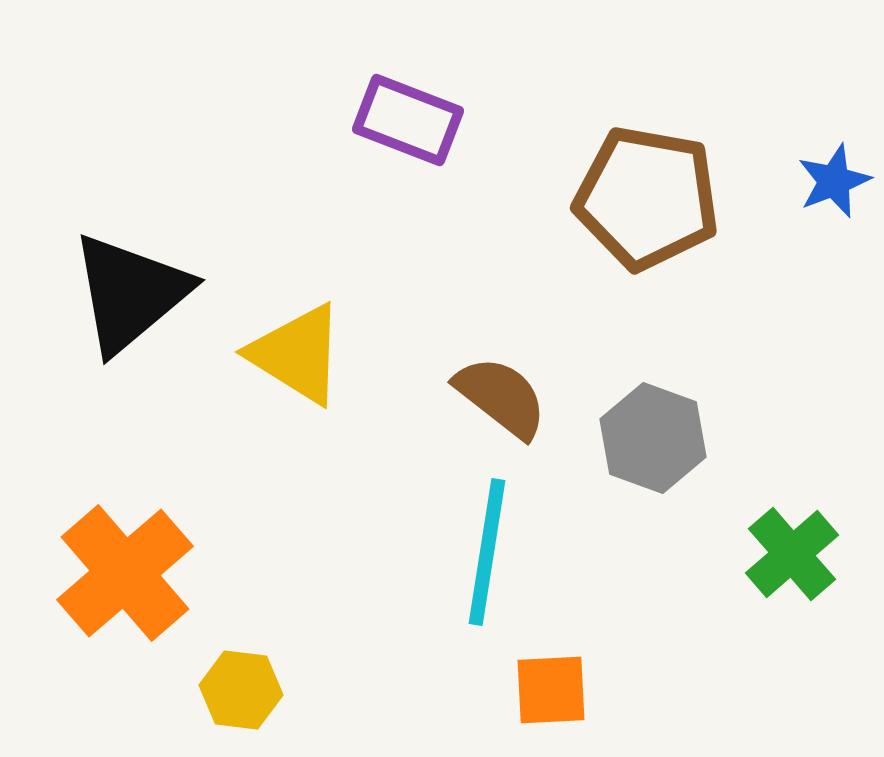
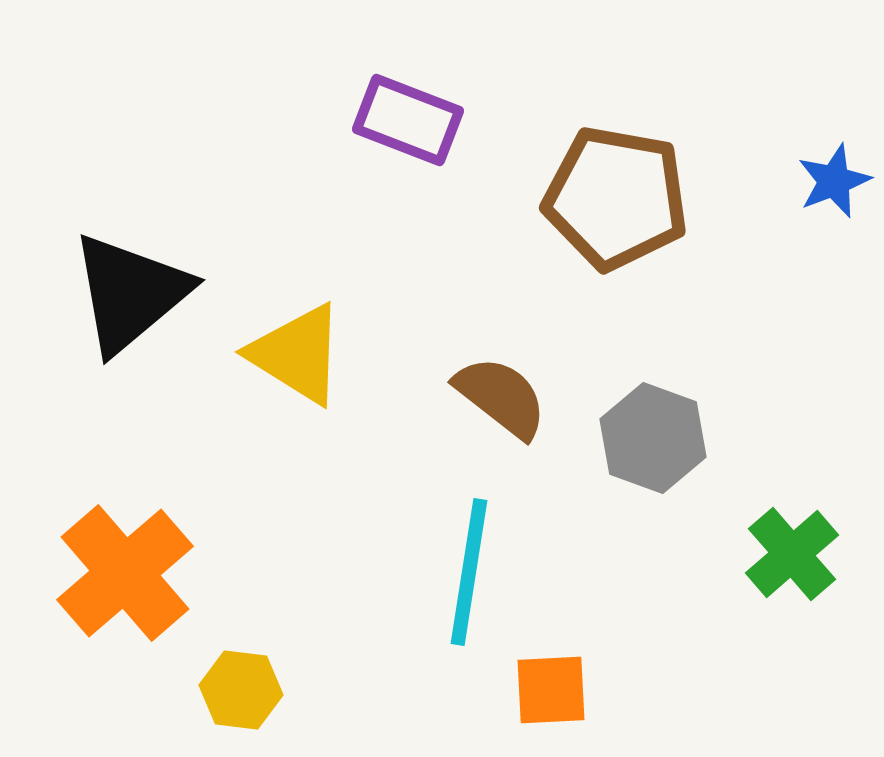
brown pentagon: moved 31 px left
cyan line: moved 18 px left, 20 px down
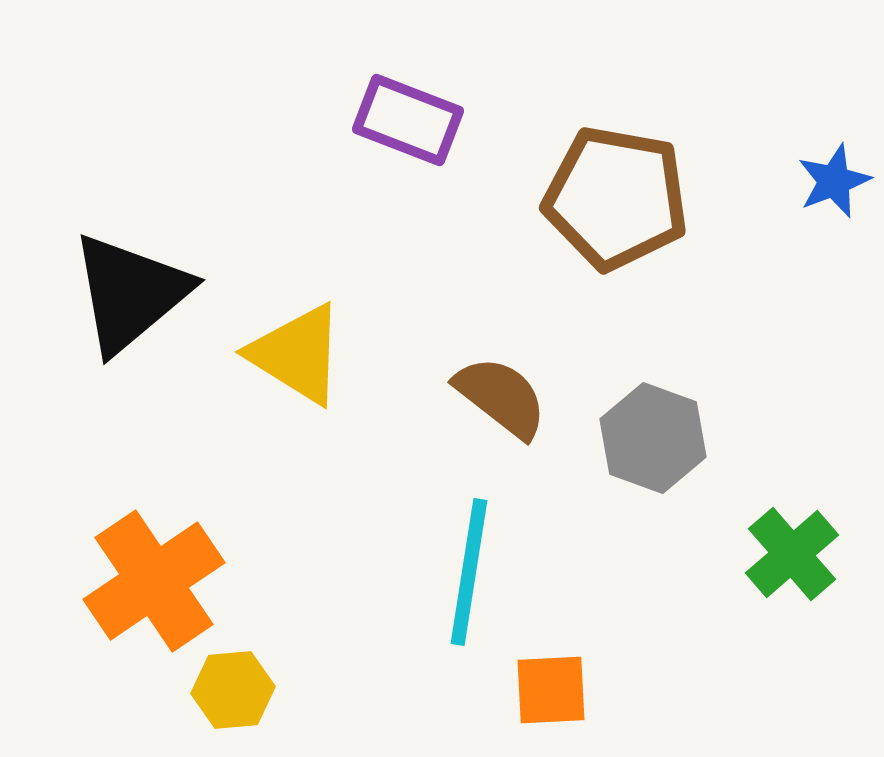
orange cross: moved 29 px right, 8 px down; rotated 7 degrees clockwise
yellow hexagon: moved 8 px left; rotated 12 degrees counterclockwise
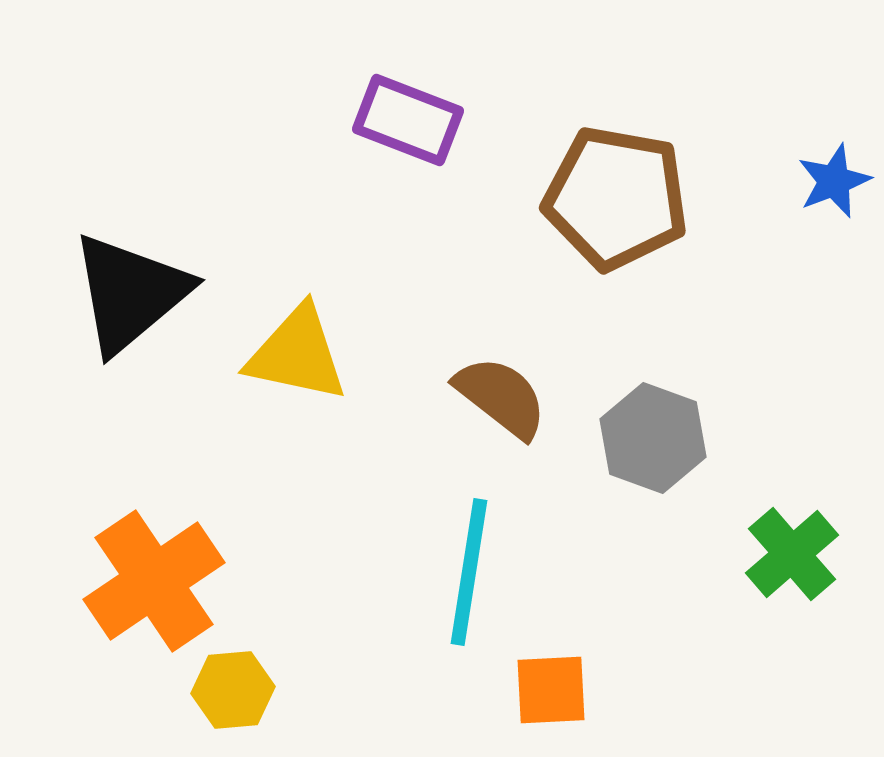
yellow triangle: rotated 20 degrees counterclockwise
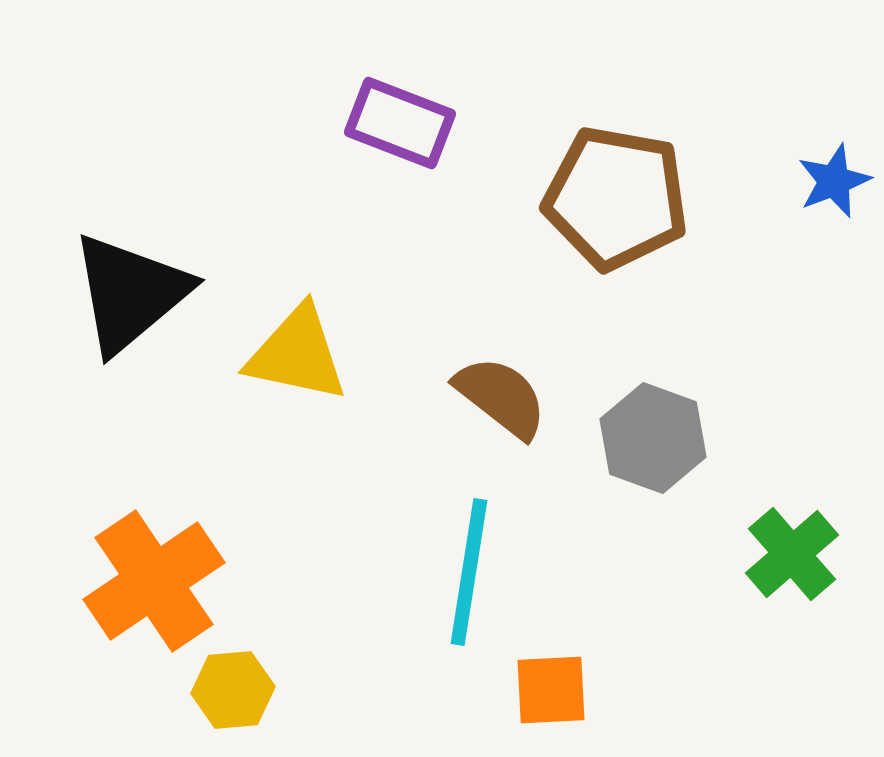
purple rectangle: moved 8 px left, 3 px down
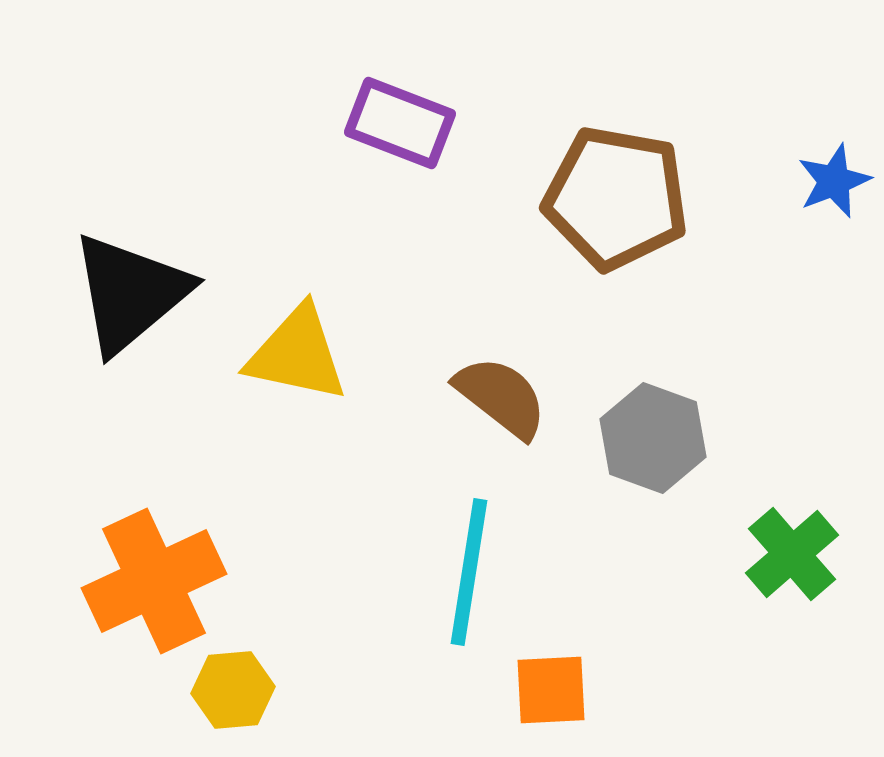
orange cross: rotated 9 degrees clockwise
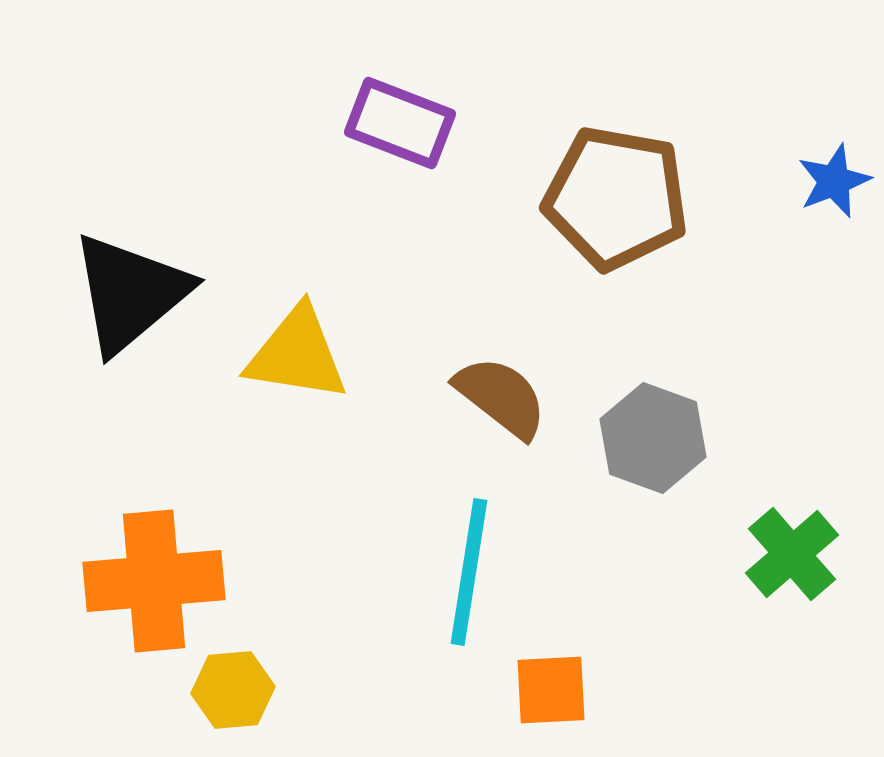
yellow triangle: rotated 3 degrees counterclockwise
orange cross: rotated 20 degrees clockwise
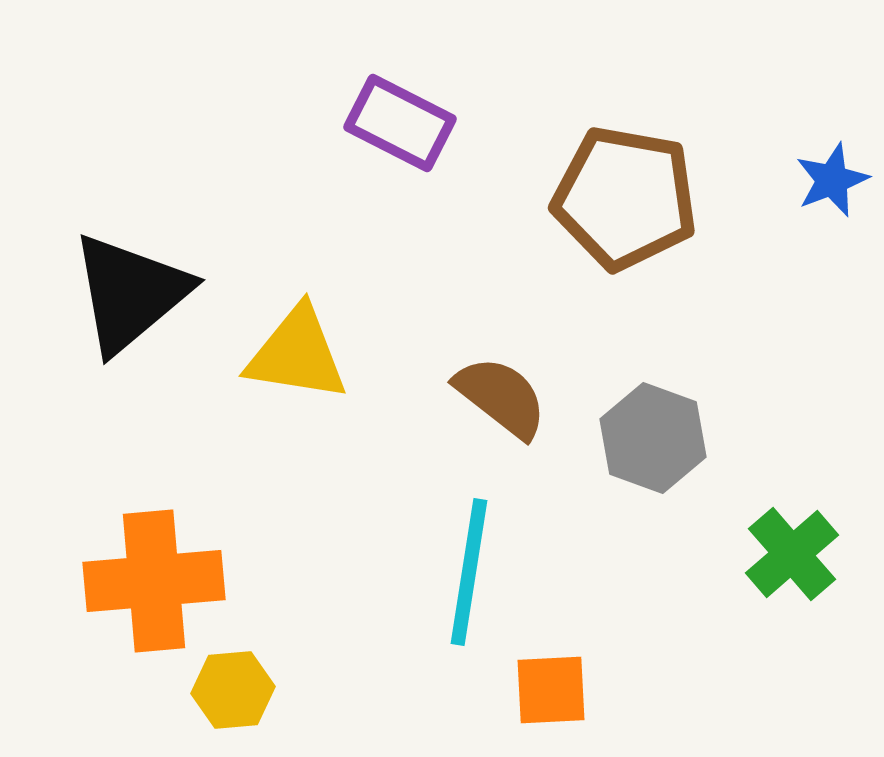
purple rectangle: rotated 6 degrees clockwise
blue star: moved 2 px left, 1 px up
brown pentagon: moved 9 px right
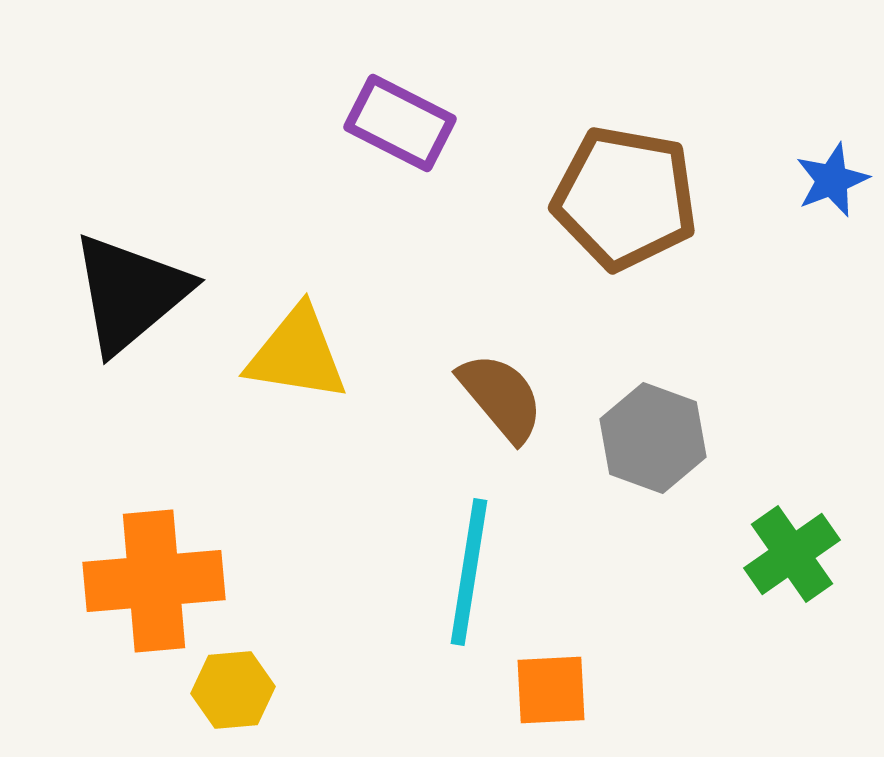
brown semicircle: rotated 12 degrees clockwise
green cross: rotated 6 degrees clockwise
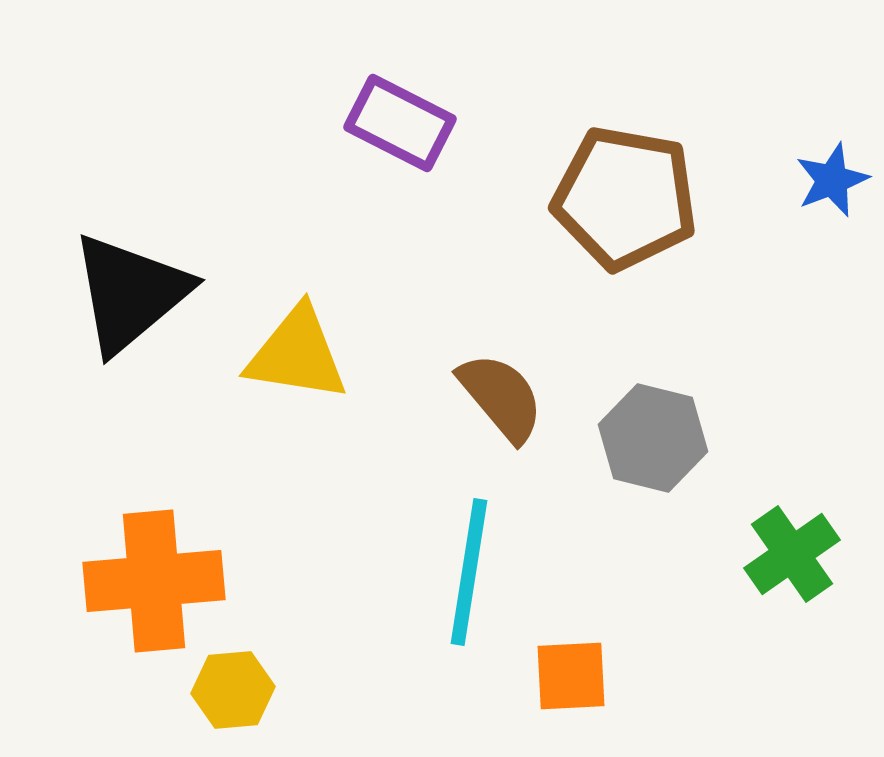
gray hexagon: rotated 6 degrees counterclockwise
orange square: moved 20 px right, 14 px up
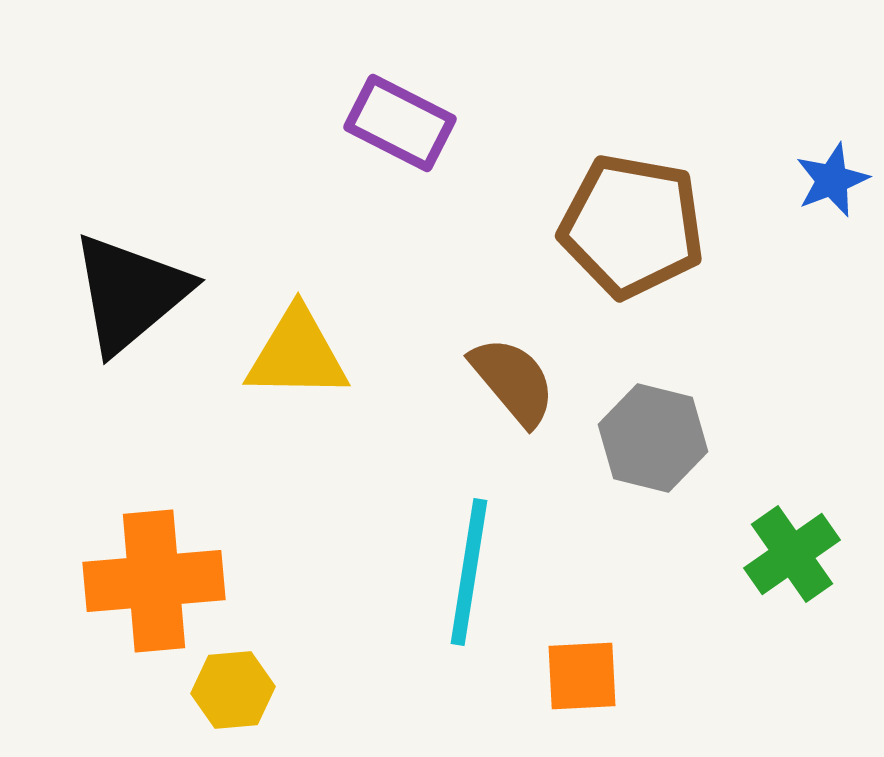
brown pentagon: moved 7 px right, 28 px down
yellow triangle: rotated 8 degrees counterclockwise
brown semicircle: moved 12 px right, 16 px up
orange square: moved 11 px right
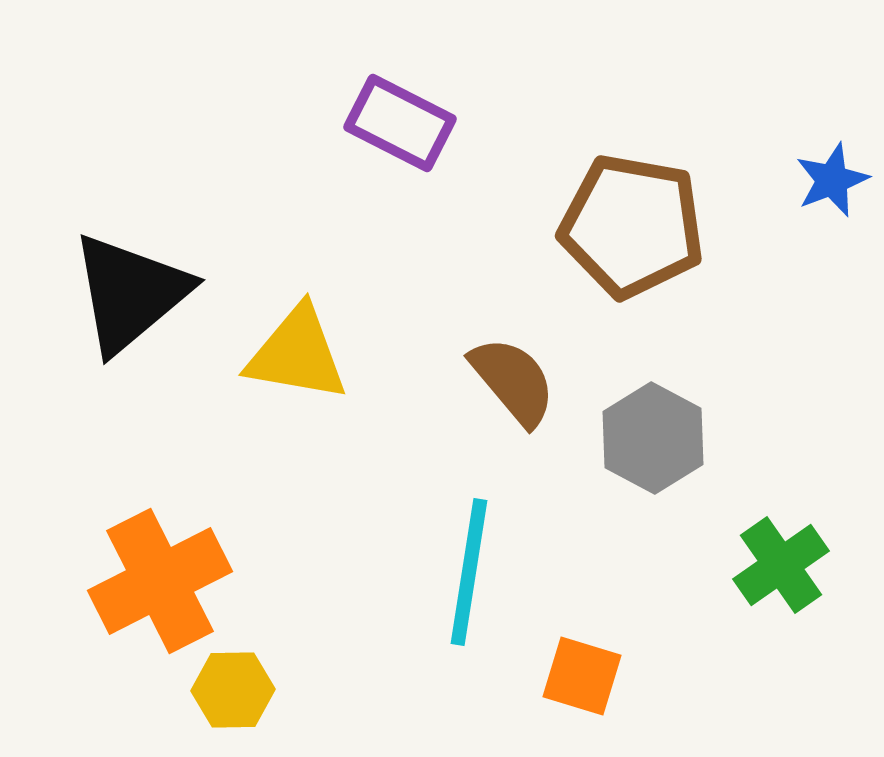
yellow triangle: rotated 9 degrees clockwise
gray hexagon: rotated 14 degrees clockwise
green cross: moved 11 px left, 11 px down
orange cross: moved 6 px right; rotated 22 degrees counterclockwise
orange square: rotated 20 degrees clockwise
yellow hexagon: rotated 4 degrees clockwise
